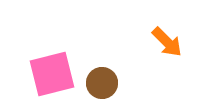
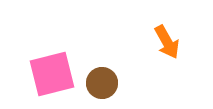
orange arrow: rotated 16 degrees clockwise
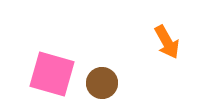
pink square: rotated 30 degrees clockwise
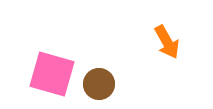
brown circle: moved 3 px left, 1 px down
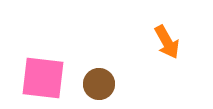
pink square: moved 9 px left, 4 px down; rotated 9 degrees counterclockwise
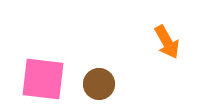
pink square: moved 1 px down
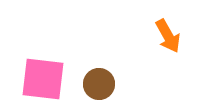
orange arrow: moved 1 px right, 6 px up
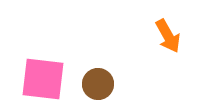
brown circle: moved 1 px left
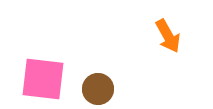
brown circle: moved 5 px down
